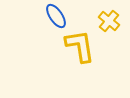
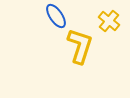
yellow L-shape: rotated 27 degrees clockwise
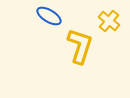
blue ellipse: moved 7 px left; rotated 25 degrees counterclockwise
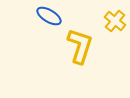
yellow cross: moved 6 px right
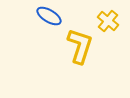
yellow cross: moved 7 px left
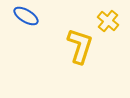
blue ellipse: moved 23 px left
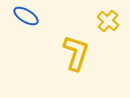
yellow L-shape: moved 4 px left, 7 px down
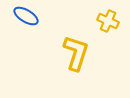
yellow cross: rotated 15 degrees counterclockwise
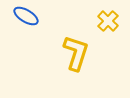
yellow cross: rotated 20 degrees clockwise
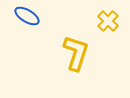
blue ellipse: moved 1 px right
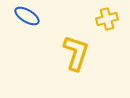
yellow cross: moved 1 px left, 2 px up; rotated 30 degrees clockwise
